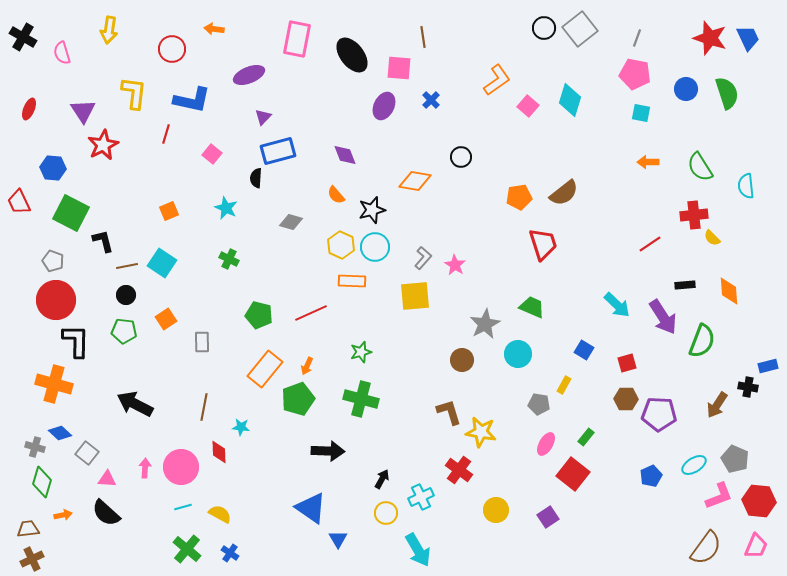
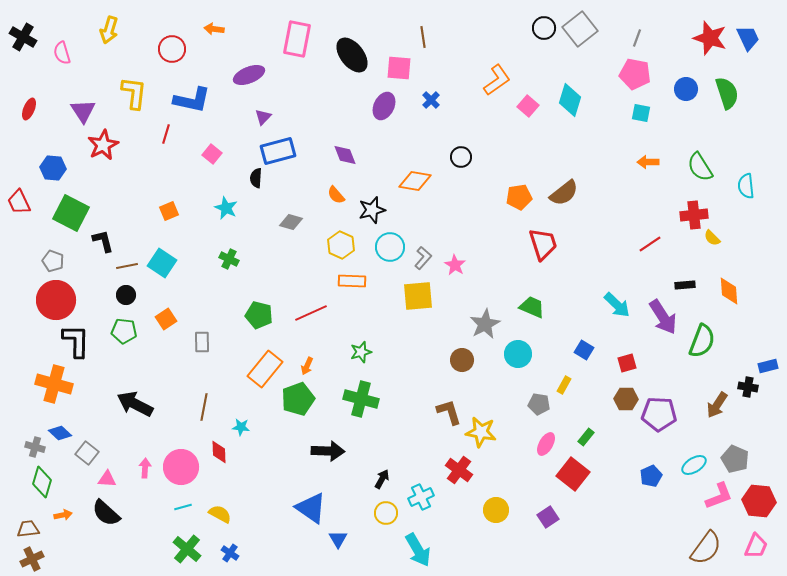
yellow arrow at (109, 30): rotated 8 degrees clockwise
cyan circle at (375, 247): moved 15 px right
yellow square at (415, 296): moved 3 px right
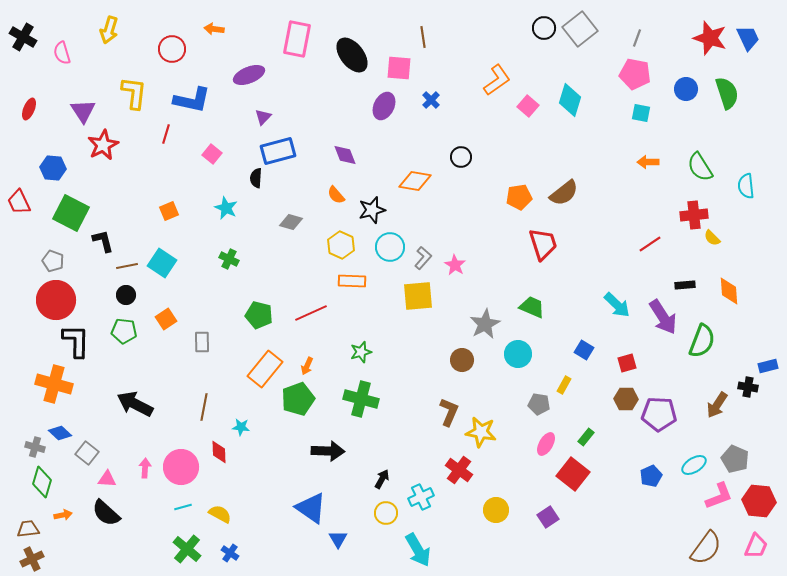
brown L-shape at (449, 412): rotated 40 degrees clockwise
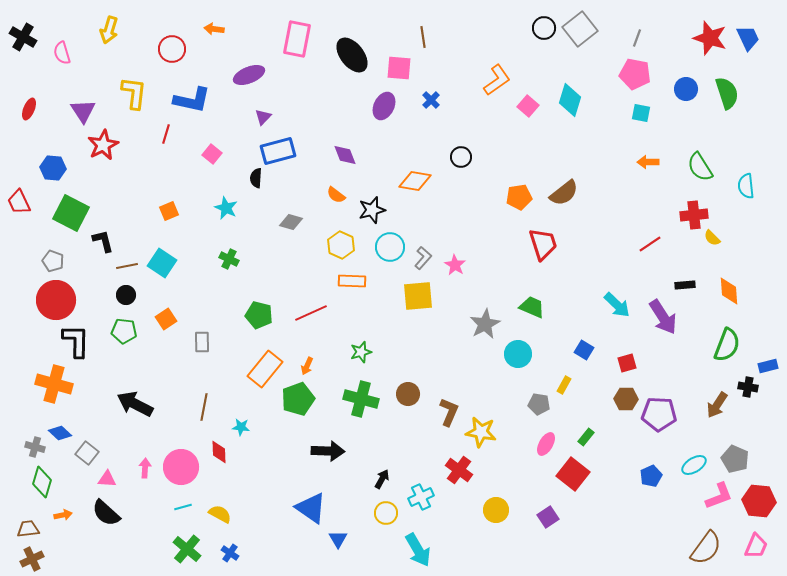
orange semicircle at (336, 195): rotated 12 degrees counterclockwise
green semicircle at (702, 341): moved 25 px right, 4 px down
brown circle at (462, 360): moved 54 px left, 34 px down
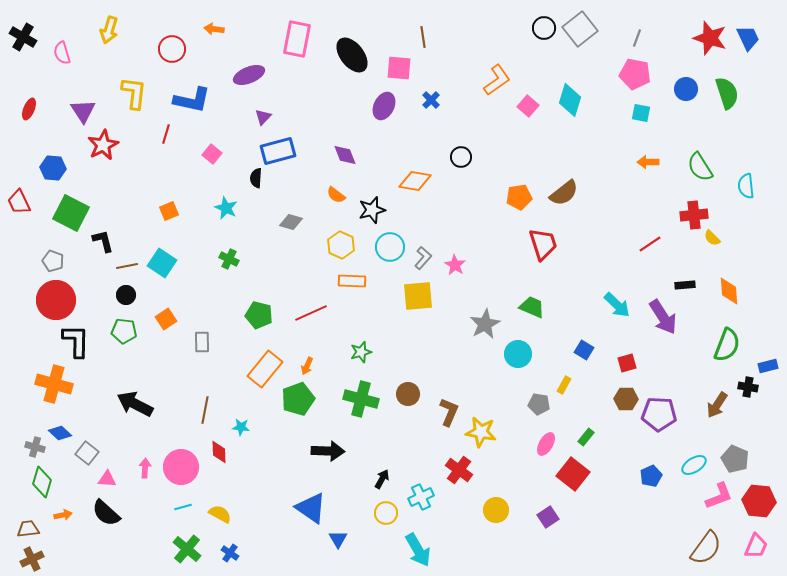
brown line at (204, 407): moved 1 px right, 3 px down
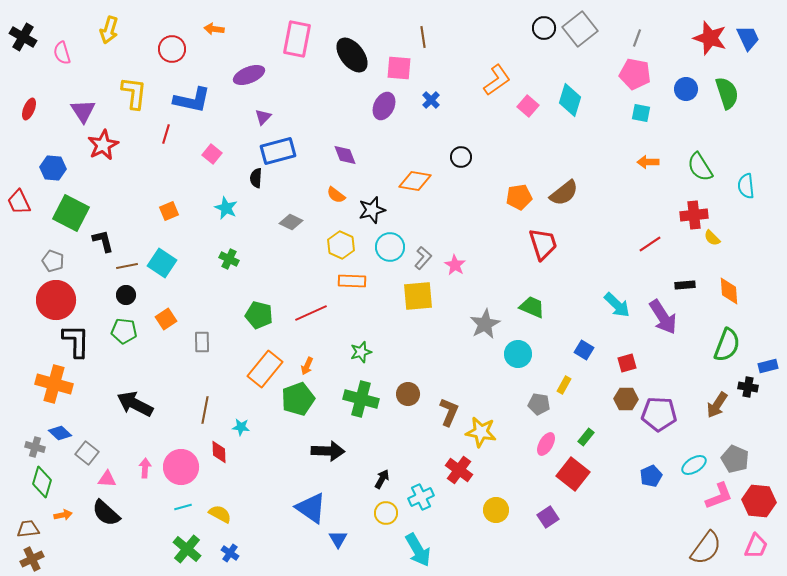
gray diamond at (291, 222): rotated 10 degrees clockwise
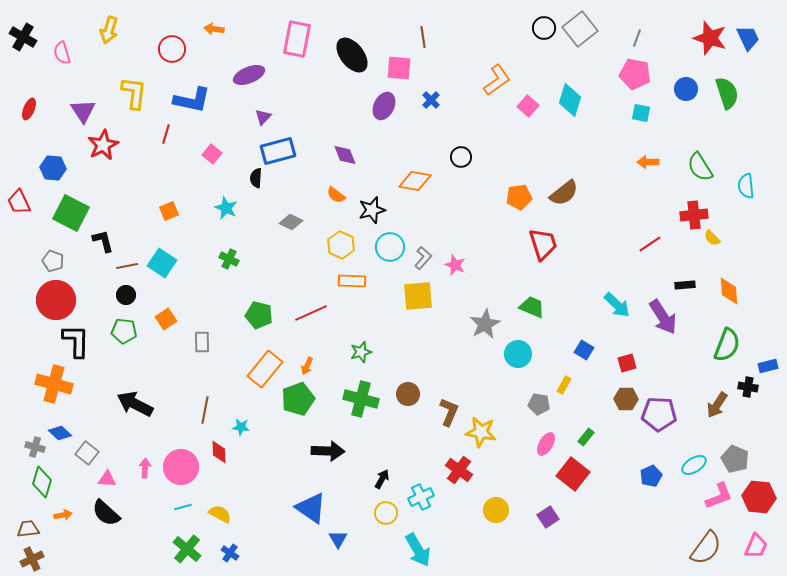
pink star at (455, 265): rotated 10 degrees counterclockwise
red hexagon at (759, 501): moved 4 px up
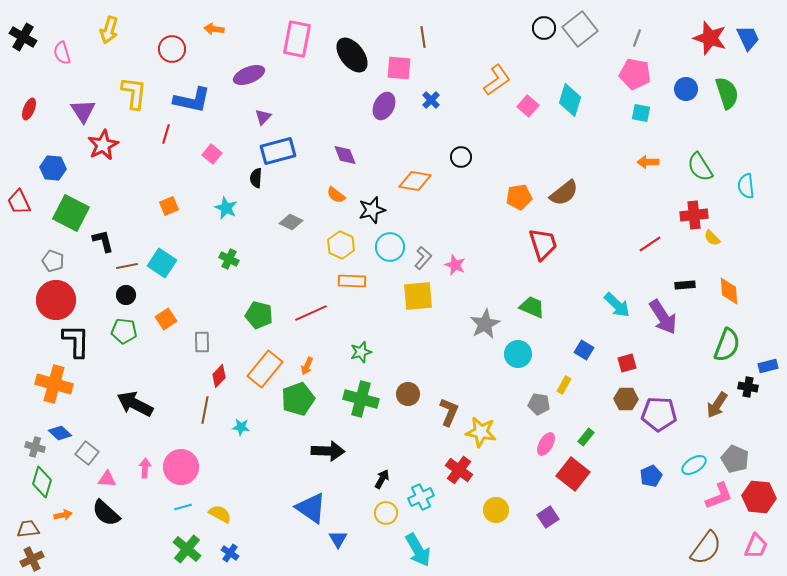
orange square at (169, 211): moved 5 px up
red diamond at (219, 452): moved 76 px up; rotated 45 degrees clockwise
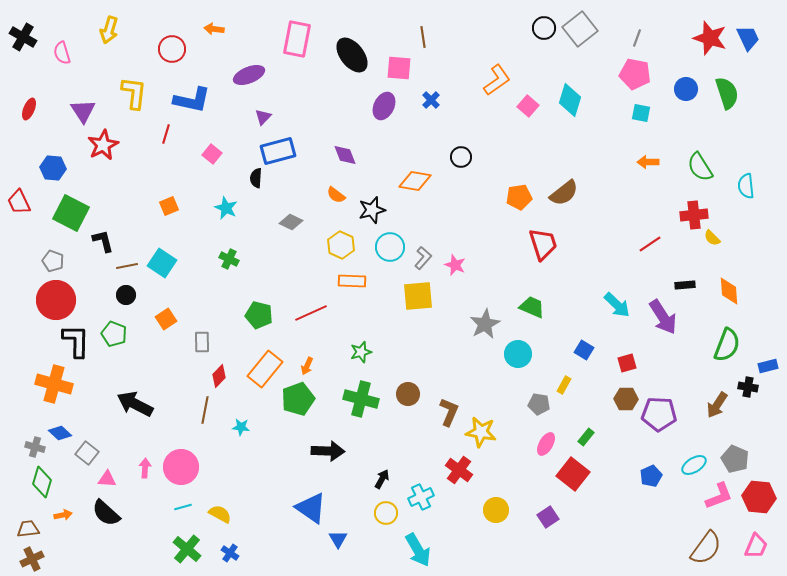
green pentagon at (124, 331): moved 10 px left, 3 px down; rotated 15 degrees clockwise
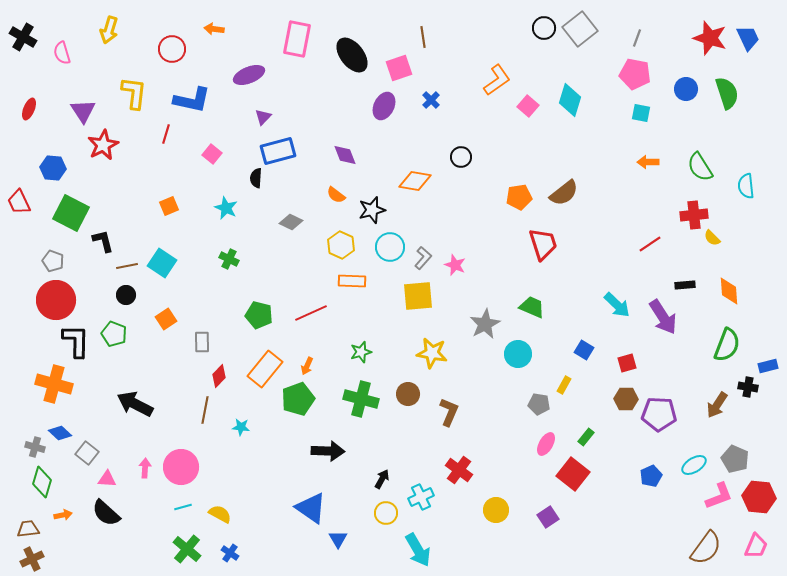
pink square at (399, 68): rotated 24 degrees counterclockwise
yellow star at (481, 432): moved 49 px left, 79 px up
